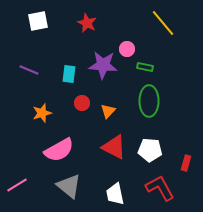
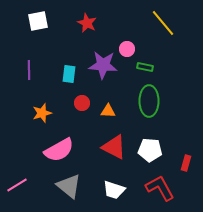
purple line: rotated 66 degrees clockwise
orange triangle: rotated 49 degrees clockwise
white trapezoid: moved 1 px left, 4 px up; rotated 60 degrees counterclockwise
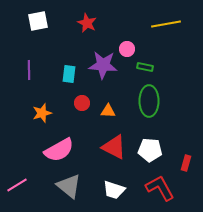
yellow line: moved 3 px right, 1 px down; rotated 60 degrees counterclockwise
